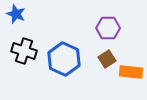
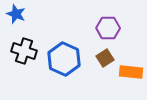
brown square: moved 2 px left, 1 px up
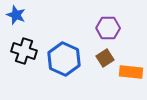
blue star: moved 1 px down
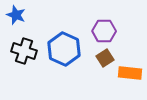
purple hexagon: moved 4 px left, 3 px down
blue hexagon: moved 10 px up
orange rectangle: moved 1 px left, 1 px down
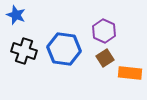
purple hexagon: rotated 25 degrees clockwise
blue hexagon: rotated 16 degrees counterclockwise
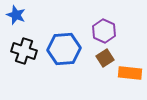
blue hexagon: rotated 12 degrees counterclockwise
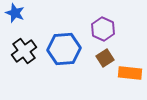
blue star: moved 1 px left, 2 px up
purple hexagon: moved 1 px left, 2 px up
black cross: rotated 35 degrees clockwise
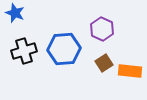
purple hexagon: moved 1 px left
black cross: rotated 20 degrees clockwise
brown square: moved 1 px left, 5 px down
orange rectangle: moved 2 px up
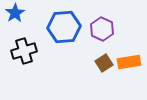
blue star: rotated 18 degrees clockwise
blue hexagon: moved 22 px up
orange rectangle: moved 1 px left, 9 px up; rotated 15 degrees counterclockwise
